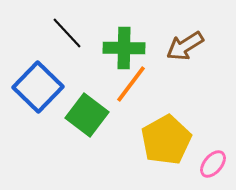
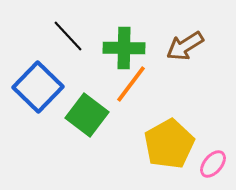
black line: moved 1 px right, 3 px down
yellow pentagon: moved 3 px right, 4 px down
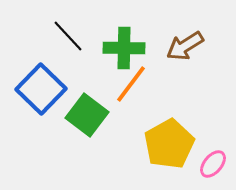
blue square: moved 3 px right, 2 px down
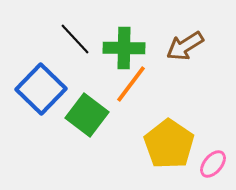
black line: moved 7 px right, 3 px down
yellow pentagon: rotated 9 degrees counterclockwise
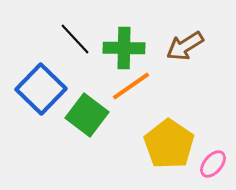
orange line: moved 2 px down; rotated 18 degrees clockwise
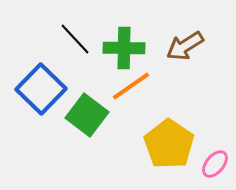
pink ellipse: moved 2 px right
